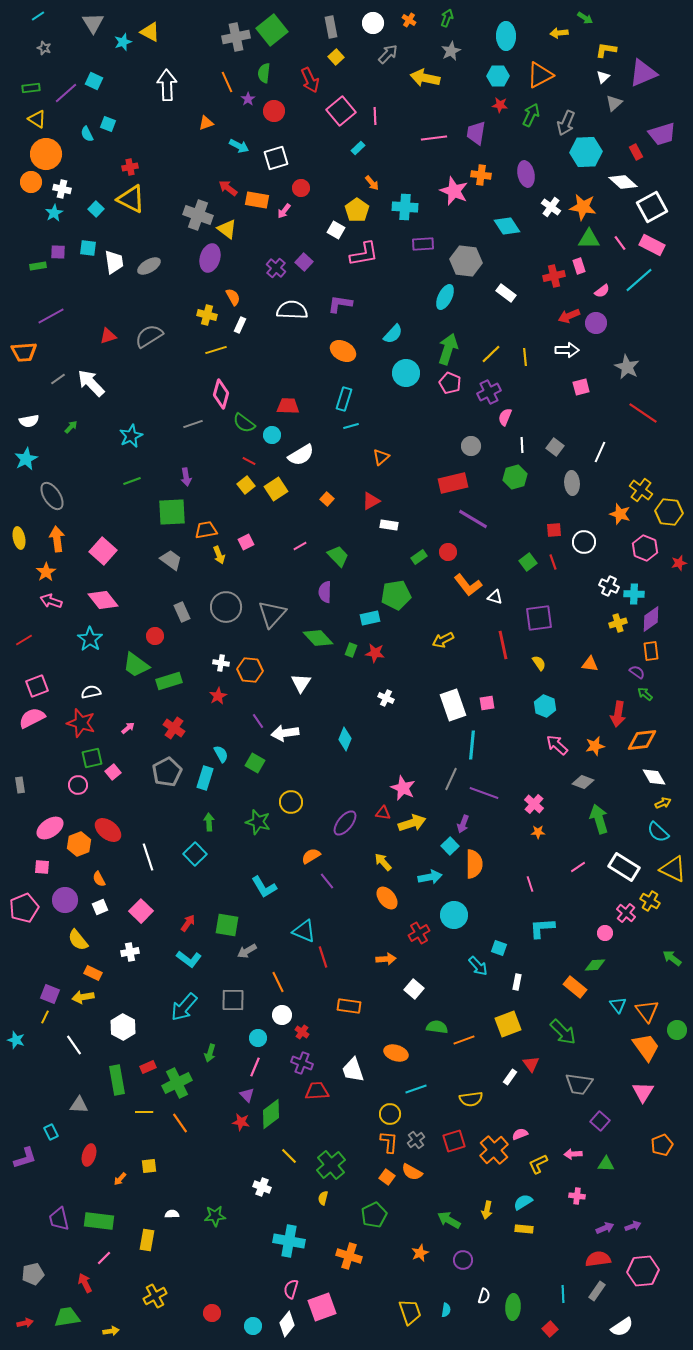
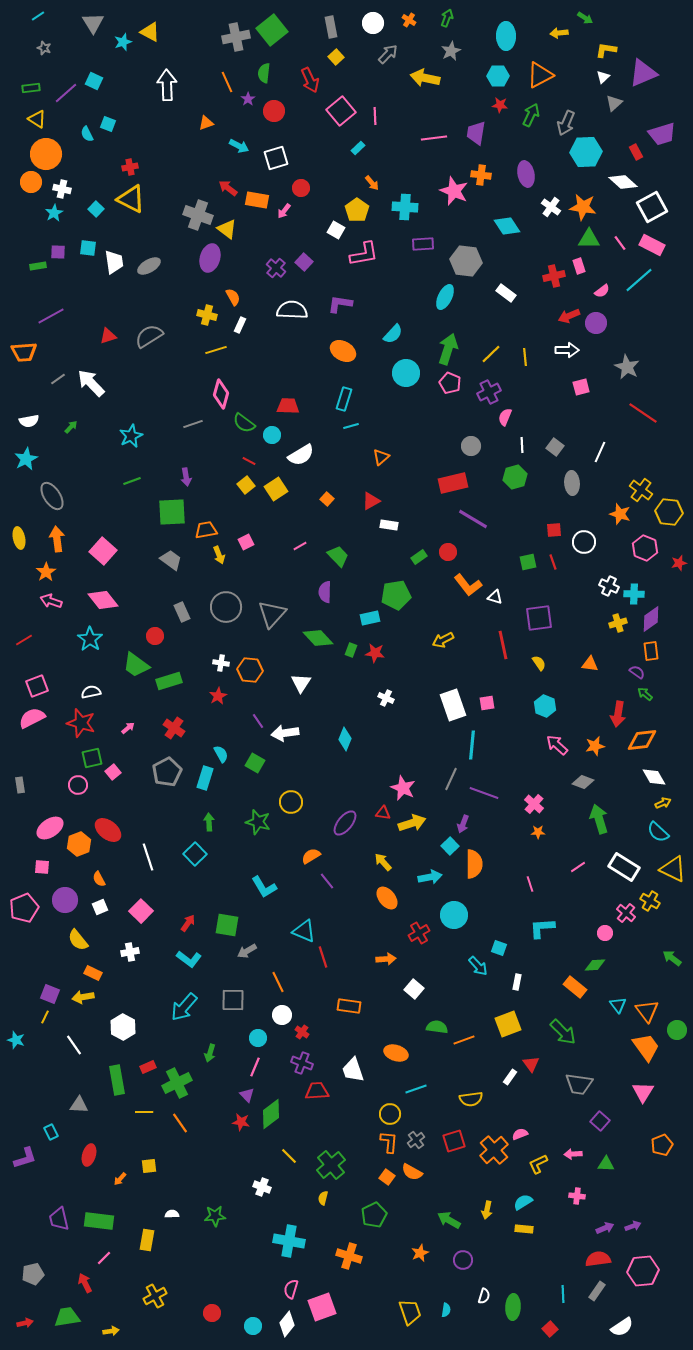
green square at (528, 562): rotated 24 degrees clockwise
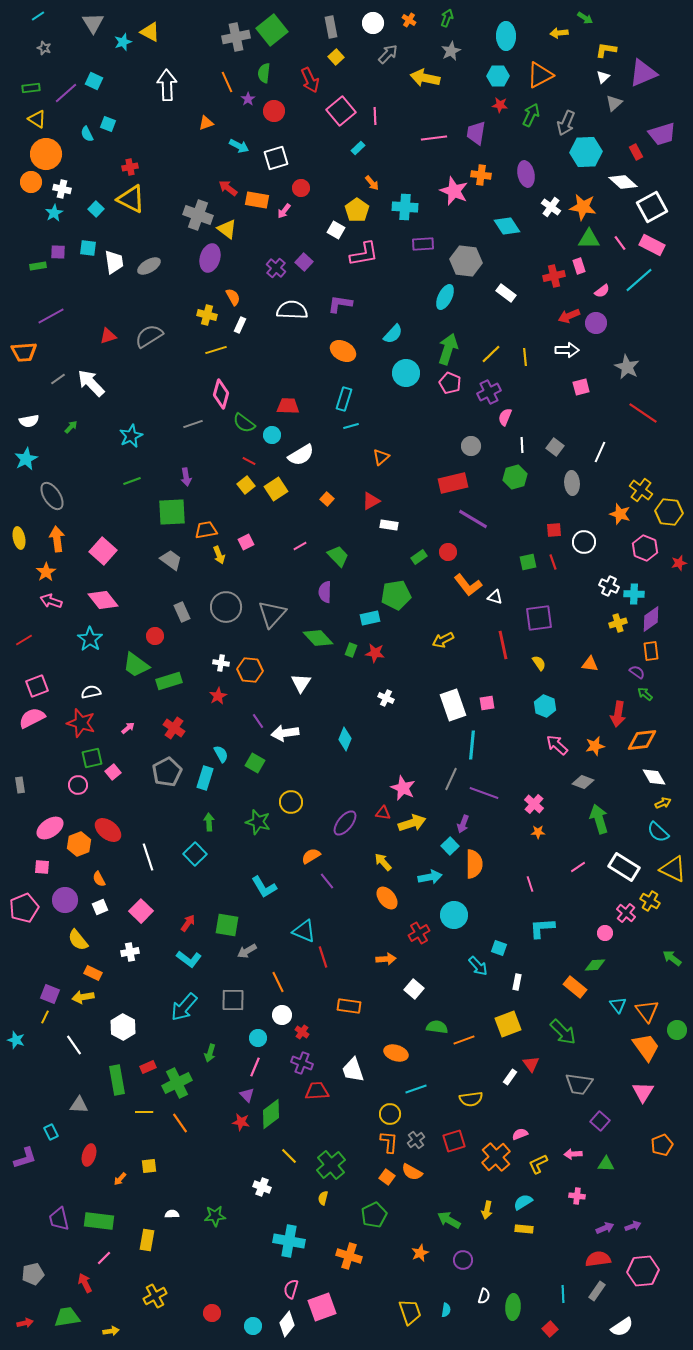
orange cross at (494, 1150): moved 2 px right, 7 px down
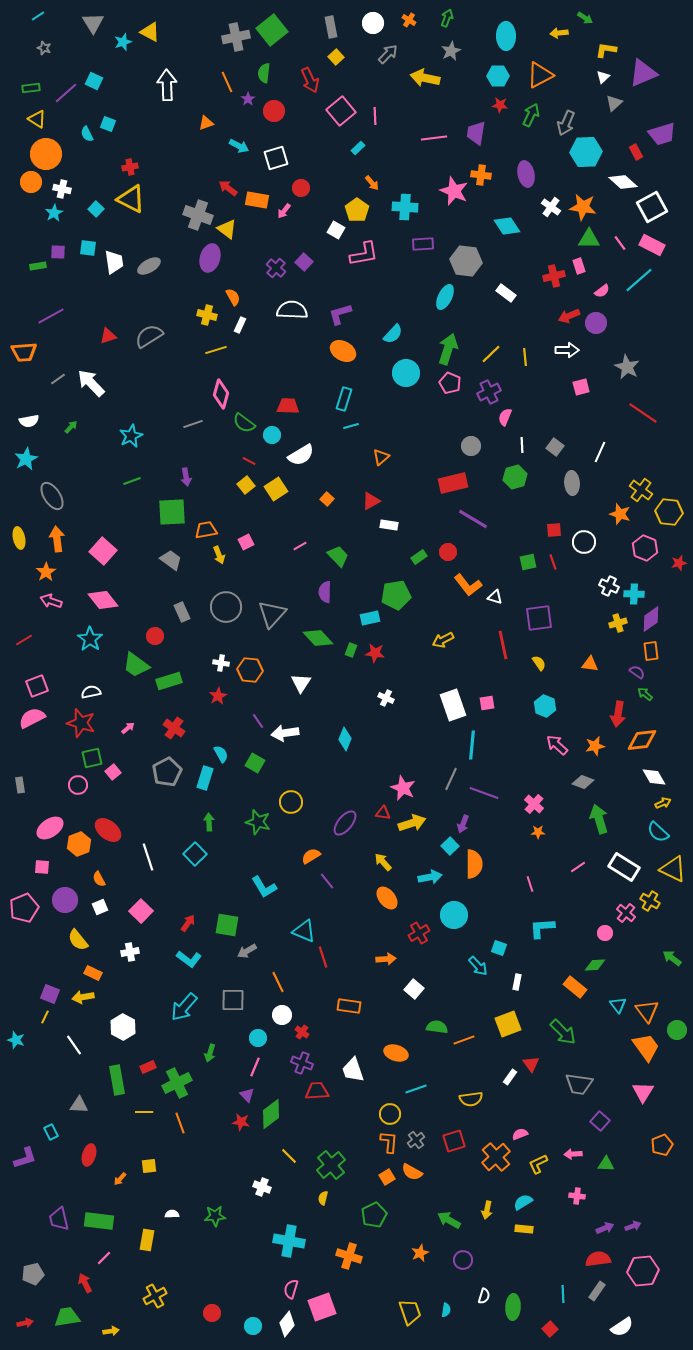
purple L-shape at (340, 304): moved 10 px down; rotated 25 degrees counterclockwise
orange line at (180, 1123): rotated 15 degrees clockwise
orange square at (387, 1177): rotated 21 degrees clockwise
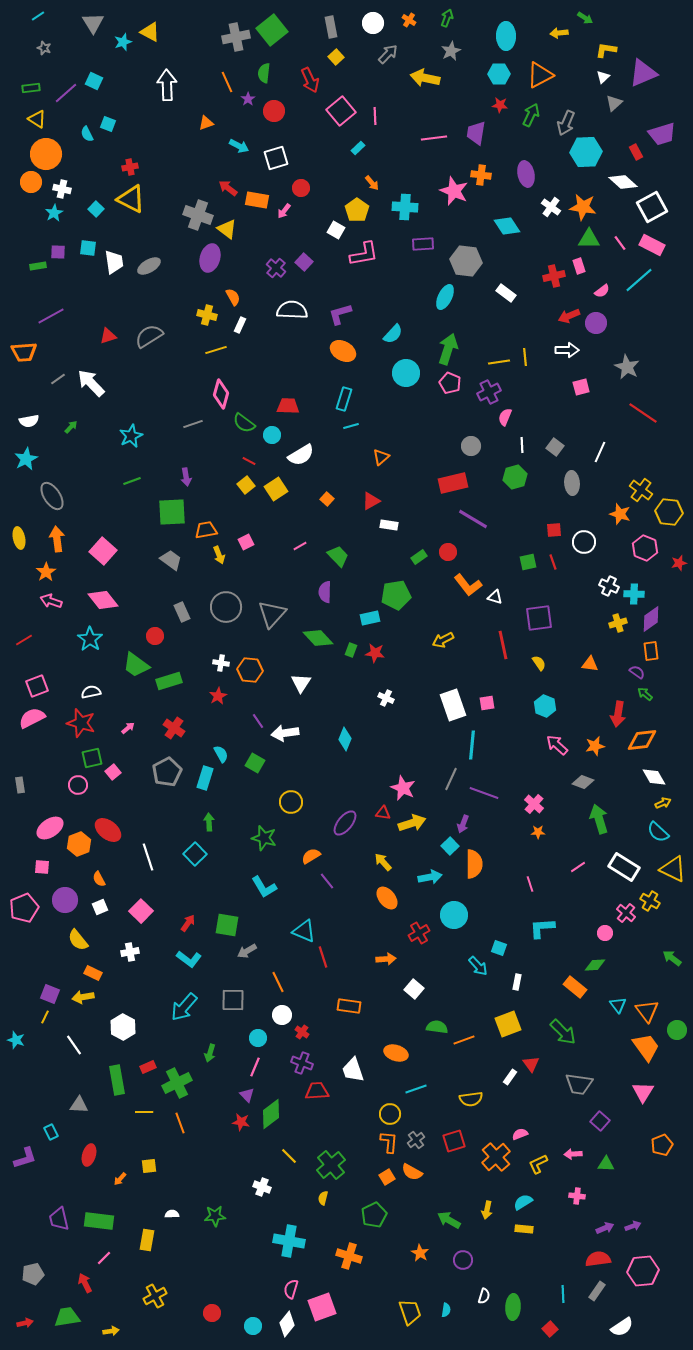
cyan hexagon at (498, 76): moved 1 px right, 2 px up
yellow line at (491, 354): moved 8 px right, 8 px down; rotated 35 degrees clockwise
green star at (258, 822): moved 6 px right, 16 px down
orange star at (420, 1253): rotated 18 degrees counterclockwise
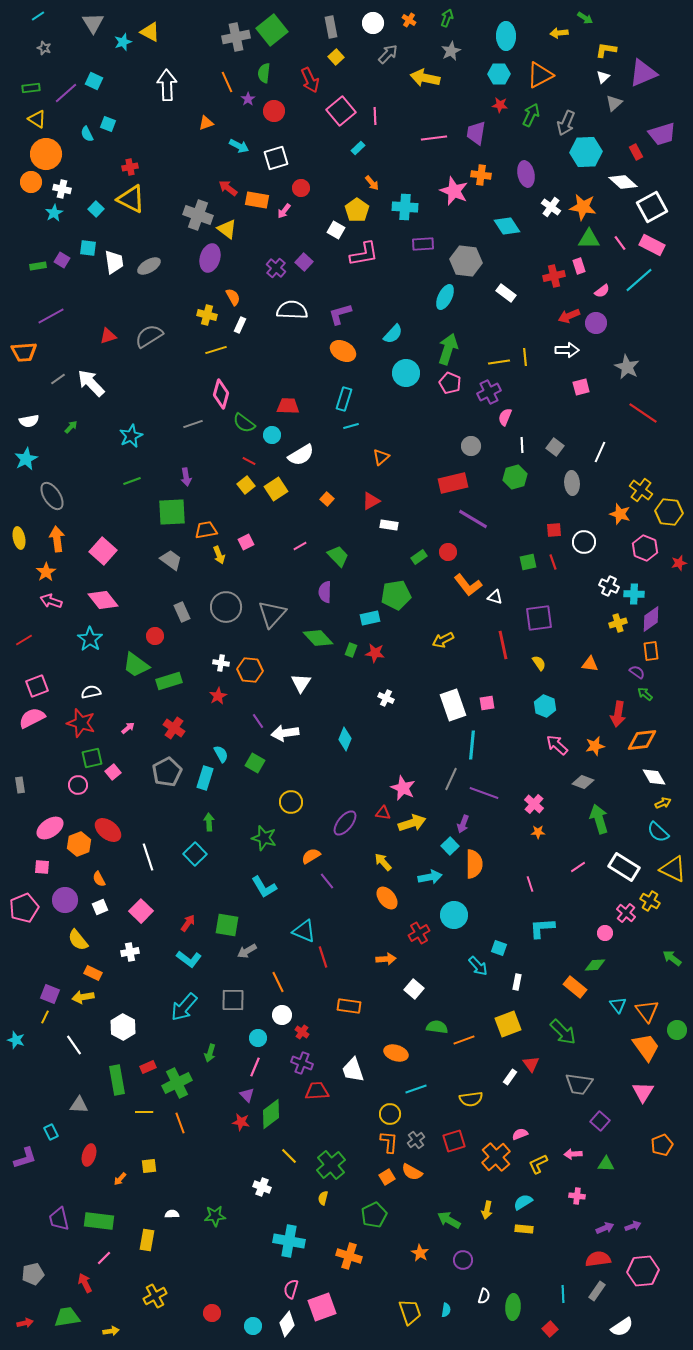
purple square at (58, 252): moved 4 px right, 8 px down; rotated 28 degrees clockwise
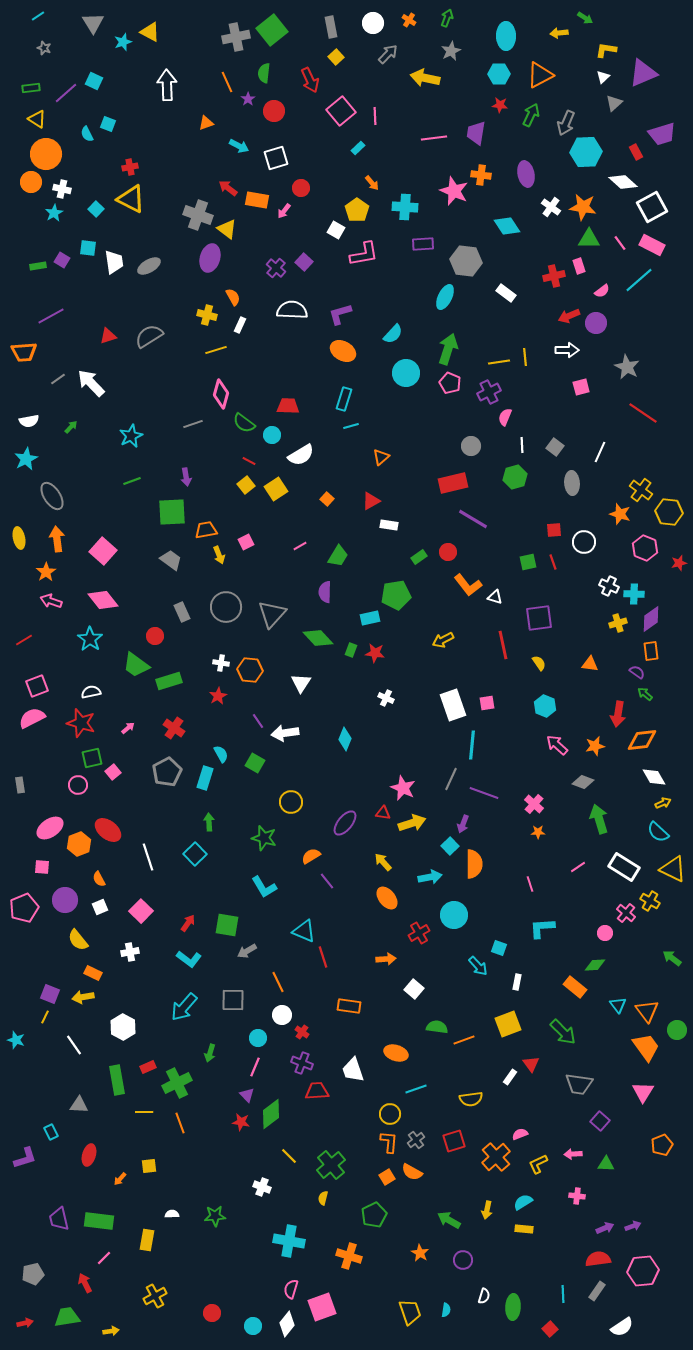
green trapezoid at (338, 556): rotated 75 degrees clockwise
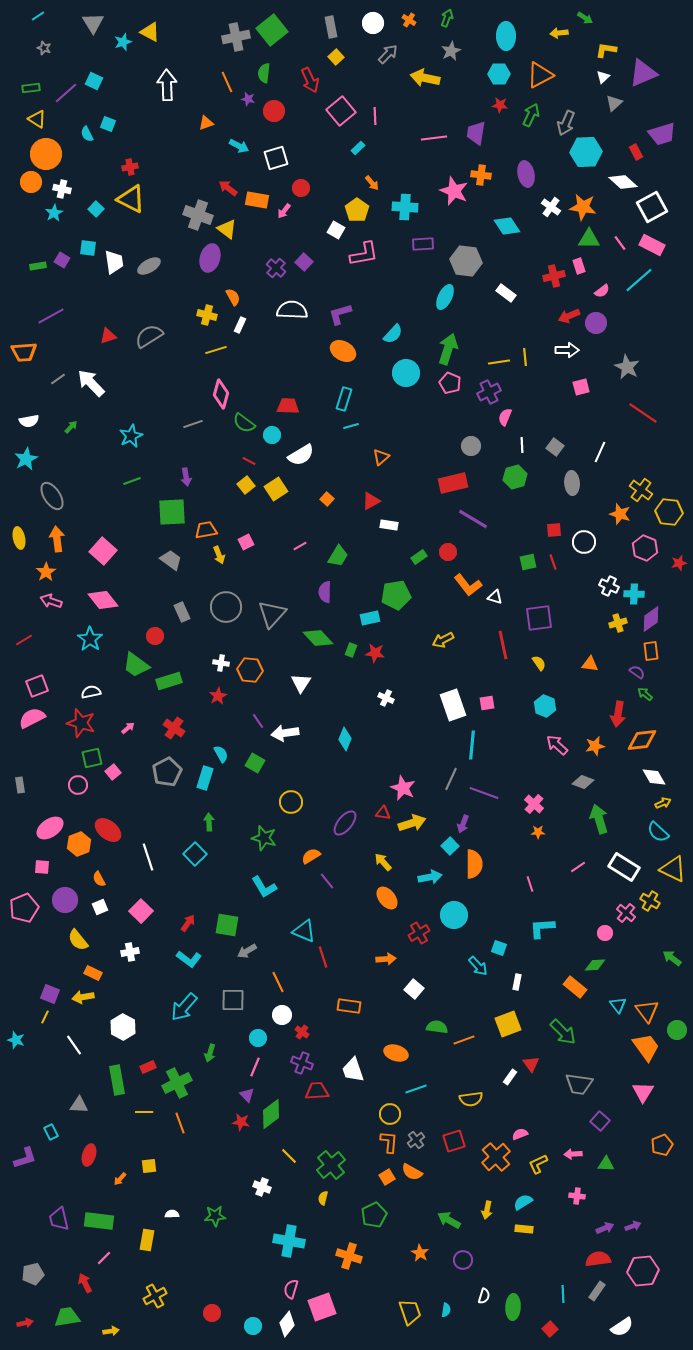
purple star at (248, 99): rotated 24 degrees counterclockwise
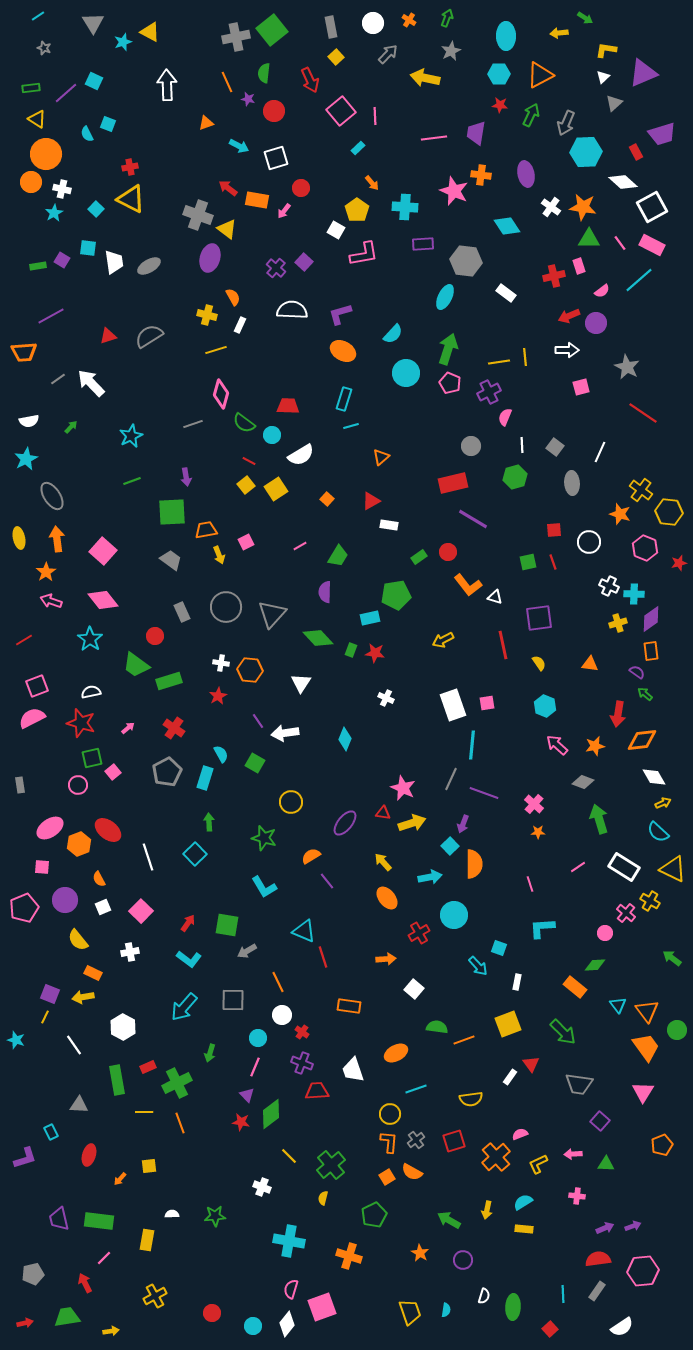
white circle at (584, 542): moved 5 px right
white square at (100, 907): moved 3 px right
orange ellipse at (396, 1053): rotated 45 degrees counterclockwise
